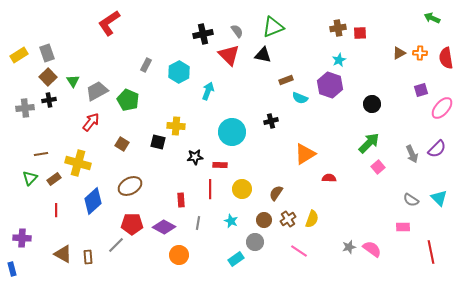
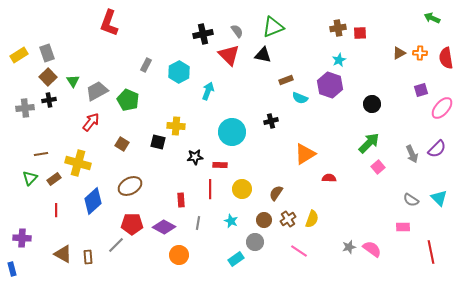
red L-shape at (109, 23): rotated 36 degrees counterclockwise
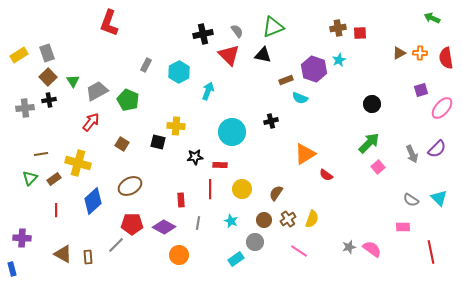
purple hexagon at (330, 85): moved 16 px left, 16 px up
red semicircle at (329, 178): moved 3 px left, 3 px up; rotated 144 degrees counterclockwise
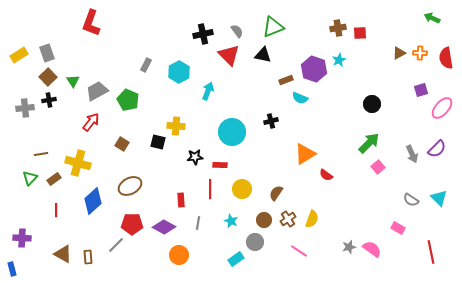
red L-shape at (109, 23): moved 18 px left
pink rectangle at (403, 227): moved 5 px left, 1 px down; rotated 32 degrees clockwise
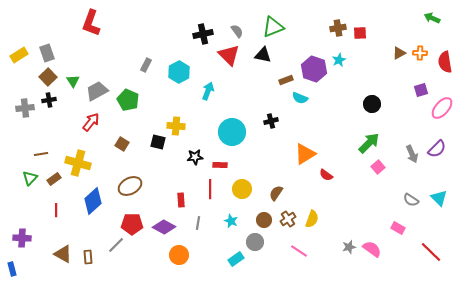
red semicircle at (446, 58): moved 1 px left, 4 px down
red line at (431, 252): rotated 35 degrees counterclockwise
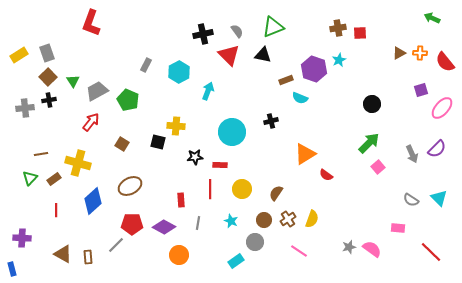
red semicircle at (445, 62): rotated 30 degrees counterclockwise
pink rectangle at (398, 228): rotated 24 degrees counterclockwise
cyan rectangle at (236, 259): moved 2 px down
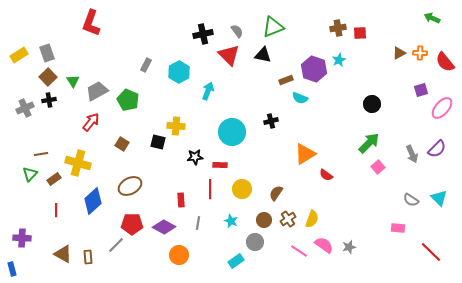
gray cross at (25, 108): rotated 18 degrees counterclockwise
green triangle at (30, 178): moved 4 px up
pink semicircle at (372, 249): moved 48 px left, 4 px up
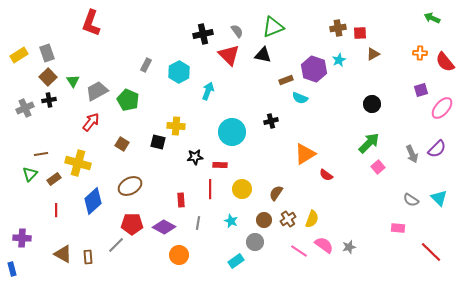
brown triangle at (399, 53): moved 26 px left, 1 px down
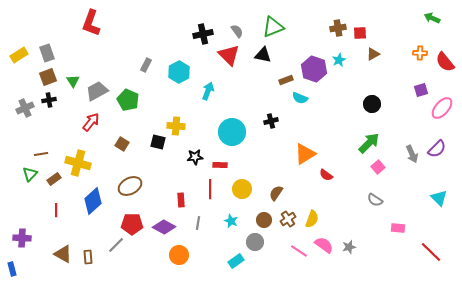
brown square at (48, 77): rotated 24 degrees clockwise
gray semicircle at (411, 200): moved 36 px left
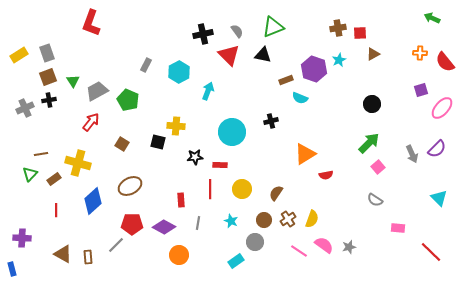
red semicircle at (326, 175): rotated 48 degrees counterclockwise
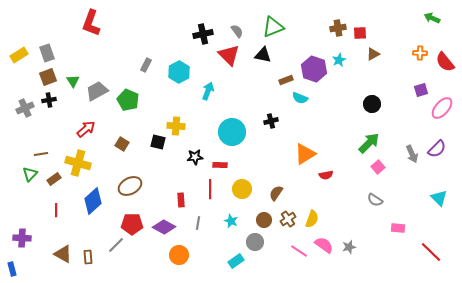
red arrow at (91, 122): moved 5 px left, 7 px down; rotated 12 degrees clockwise
